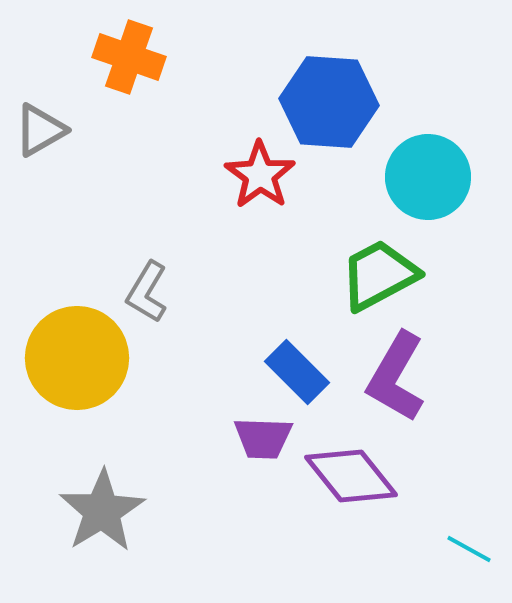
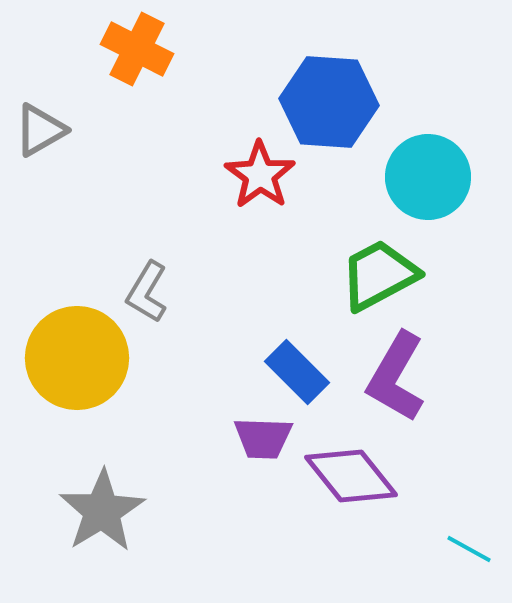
orange cross: moved 8 px right, 8 px up; rotated 8 degrees clockwise
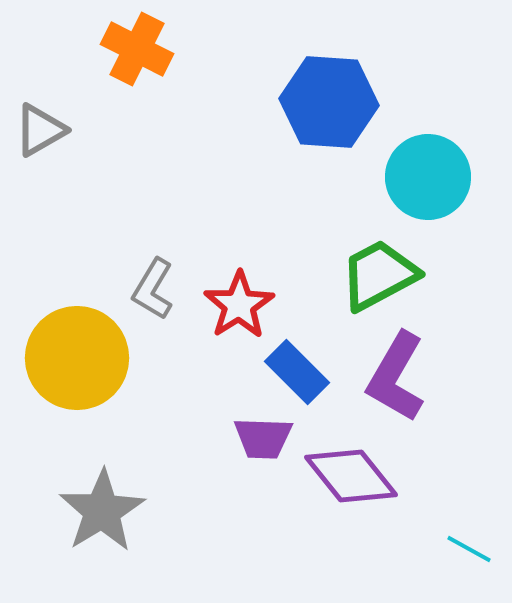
red star: moved 21 px left, 130 px down; rotated 4 degrees clockwise
gray L-shape: moved 6 px right, 3 px up
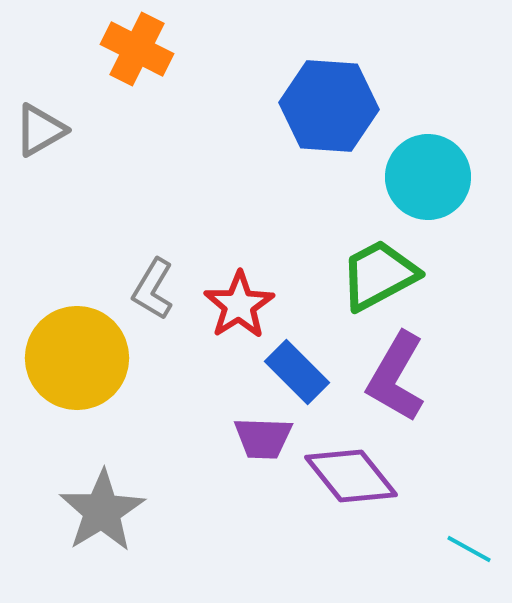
blue hexagon: moved 4 px down
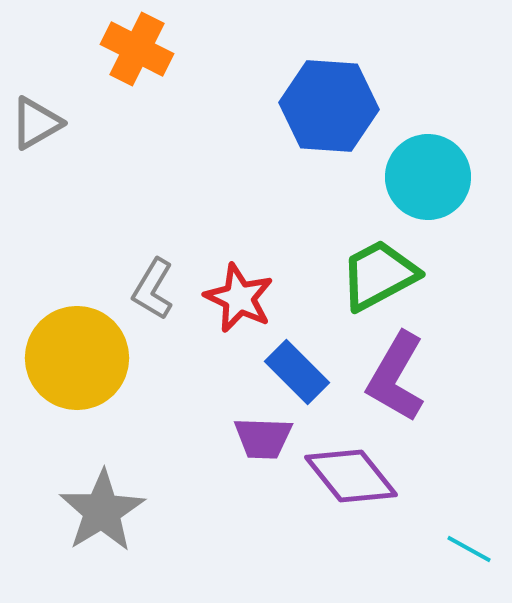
gray triangle: moved 4 px left, 7 px up
red star: moved 7 px up; rotated 14 degrees counterclockwise
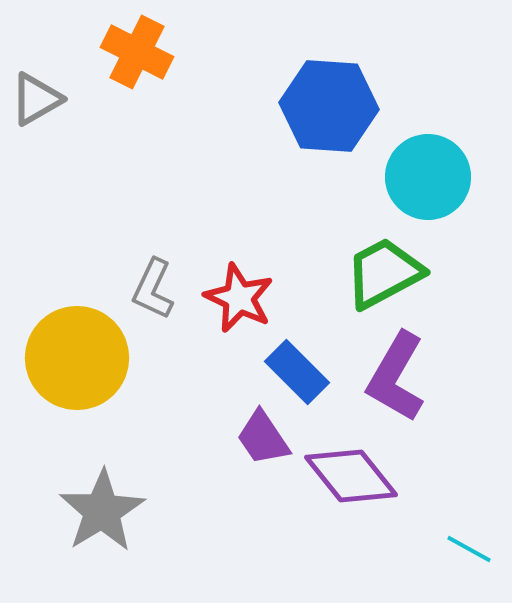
orange cross: moved 3 px down
gray triangle: moved 24 px up
green trapezoid: moved 5 px right, 2 px up
gray L-shape: rotated 6 degrees counterclockwise
purple trapezoid: rotated 54 degrees clockwise
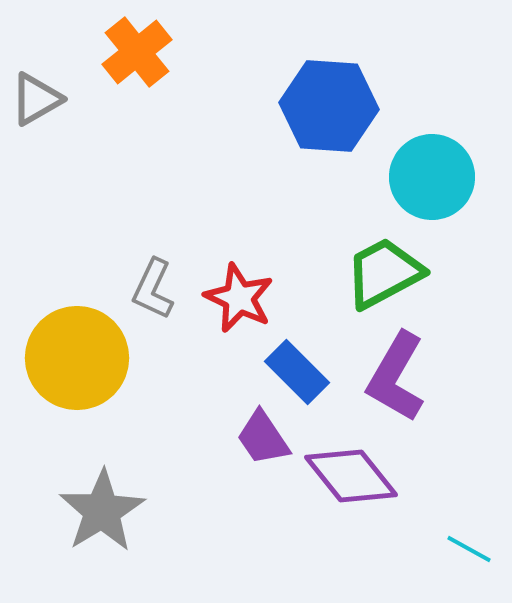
orange cross: rotated 24 degrees clockwise
cyan circle: moved 4 px right
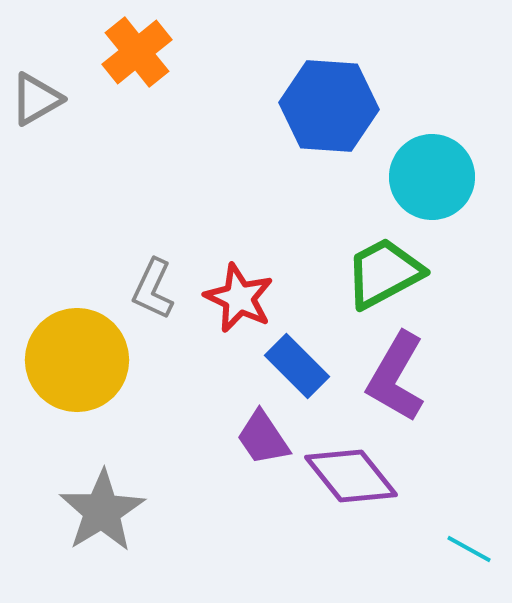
yellow circle: moved 2 px down
blue rectangle: moved 6 px up
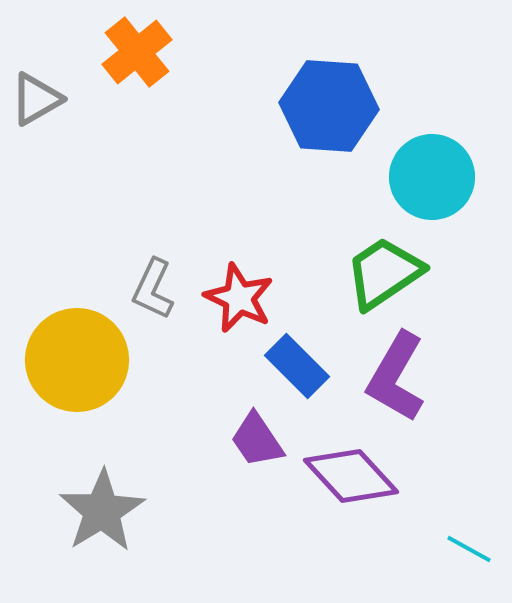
green trapezoid: rotated 6 degrees counterclockwise
purple trapezoid: moved 6 px left, 2 px down
purple diamond: rotated 4 degrees counterclockwise
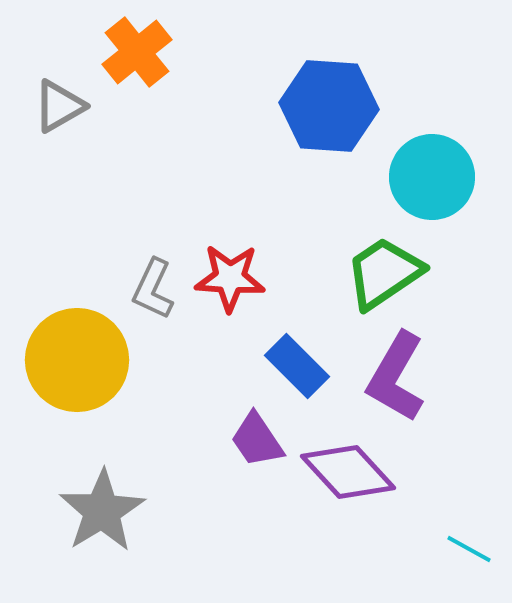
gray triangle: moved 23 px right, 7 px down
red star: moved 9 px left, 20 px up; rotated 22 degrees counterclockwise
purple diamond: moved 3 px left, 4 px up
